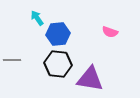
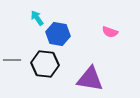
blue hexagon: rotated 15 degrees clockwise
black hexagon: moved 13 px left
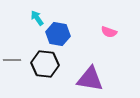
pink semicircle: moved 1 px left
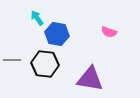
blue hexagon: moved 1 px left
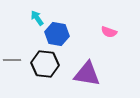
purple triangle: moved 3 px left, 5 px up
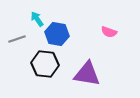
cyan arrow: moved 1 px down
gray line: moved 5 px right, 21 px up; rotated 18 degrees counterclockwise
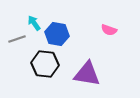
cyan arrow: moved 3 px left, 4 px down
pink semicircle: moved 2 px up
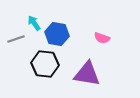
pink semicircle: moved 7 px left, 8 px down
gray line: moved 1 px left
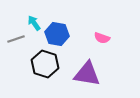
black hexagon: rotated 12 degrees clockwise
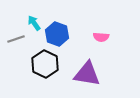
blue hexagon: rotated 10 degrees clockwise
pink semicircle: moved 1 px left, 1 px up; rotated 14 degrees counterclockwise
black hexagon: rotated 8 degrees clockwise
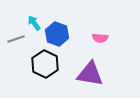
pink semicircle: moved 1 px left, 1 px down
purple triangle: moved 3 px right
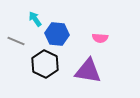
cyan arrow: moved 1 px right, 4 px up
blue hexagon: rotated 15 degrees counterclockwise
gray line: moved 2 px down; rotated 42 degrees clockwise
purple triangle: moved 2 px left, 3 px up
